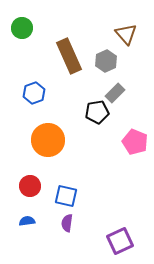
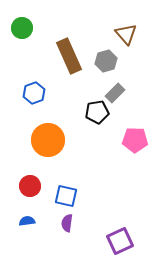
gray hexagon: rotated 10 degrees clockwise
pink pentagon: moved 2 px up; rotated 20 degrees counterclockwise
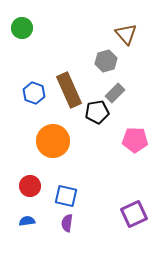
brown rectangle: moved 34 px down
blue hexagon: rotated 20 degrees counterclockwise
orange circle: moved 5 px right, 1 px down
purple square: moved 14 px right, 27 px up
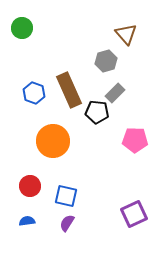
black pentagon: rotated 15 degrees clockwise
purple semicircle: rotated 24 degrees clockwise
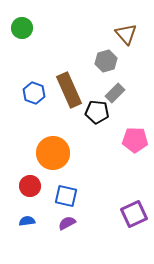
orange circle: moved 12 px down
purple semicircle: rotated 30 degrees clockwise
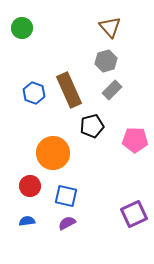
brown triangle: moved 16 px left, 7 px up
gray rectangle: moved 3 px left, 3 px up
black pentagon: moved 5 px left, 14 px down; rotated 20 degrees counterclockwise
